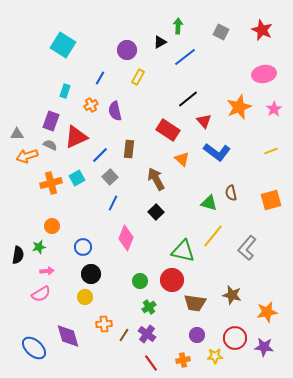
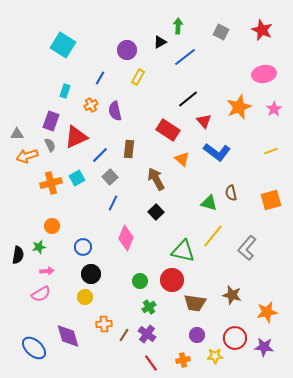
gray semicircle at (50, 145): rotated 40 degrees clockwise
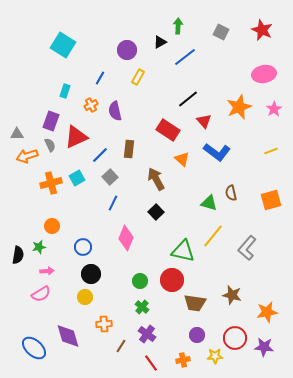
green cross at (149, 307): moved 7 px left; rotated 16 degrees counterclockwise
brown line at (124, 335): moved 3 px left, 11 px down
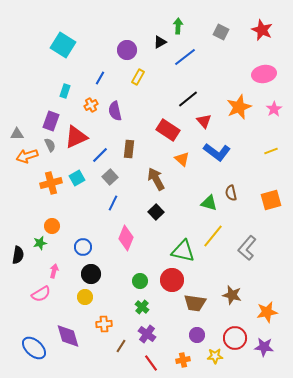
green star at (39, 247): moved 1 px right, 4 px up
pink arrow at (47, 271): moved 7 px right; rotated 72 degrees counterclockwise
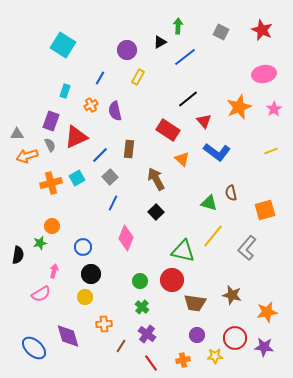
orange square at (271, 200): moved 6 px left, 10 px down
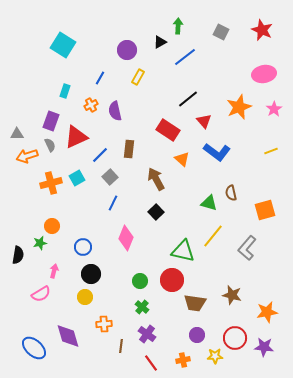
brown line at (121, 346): rotated 24 degrees counterclockwise
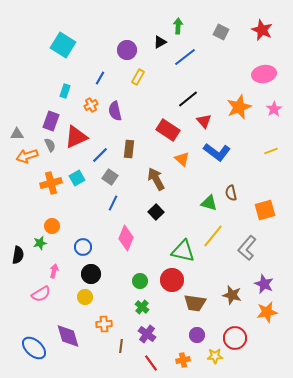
gray square at (110, 177): rotated 14 degrees counterclockwise
purple star at (264, 347): moved 63 px up; rotated 18 degrees clockwise
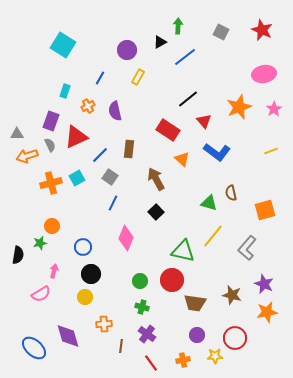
orange cross at (91, 105): moved 3 px left, 1 px down
green cross at (142, 307): rotated 24 degrees counterclockwise
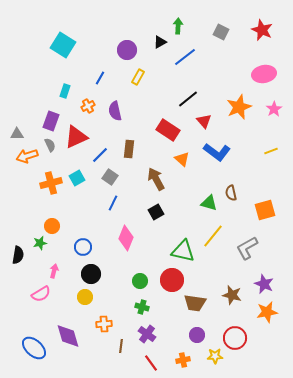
black square at (156, 212): rotated 14 degrees clockwise
gray L-shape at (247, 248): rotated 20 degrees clockwise
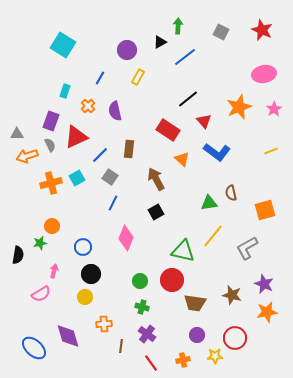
orange cross at (88, 106): rotated 16 degrees counterclockwise
green triangle at (209, 203): rotated 24 degrees counterclockwise
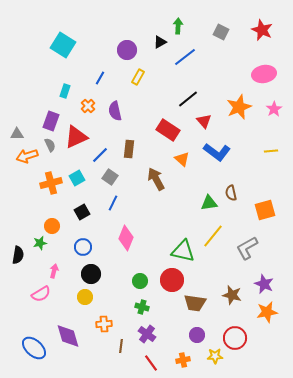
yellow line at (271, 151): rotated 16 degrees clockwise
black square at (156, 212): moved 74 px left
